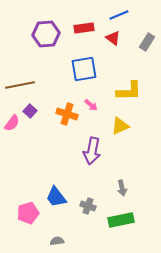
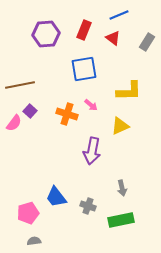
red rectangle: moved 2 px down; rotated 60 degrees counterclockwise
pink semicircle: moved 2 px right
gray semicircle: moved 23 px left
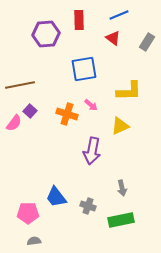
red rectangle: moved 5 px left, 10 px up; rotated 24 degrees counterclockwise
pink pentagon: rotated 15 degrees clockwise
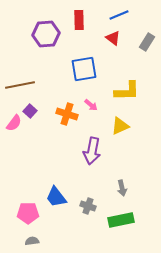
yellow L-shape: moved 2 px left
gray semicircle: moved 2 px left
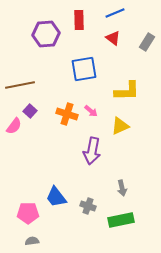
blue line: moved 4 px left, 2 px up
pink arrow: moved 6 px down
pink semicircle: moved 3 px down
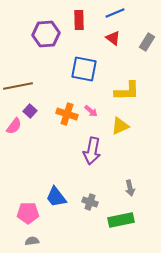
blue square: rotated 20 degrees clockwise
brown line: moved 2 px left, 1 px down
gray arrow: moved 8 px right
gray cross: moved 2 px right, 4 px up
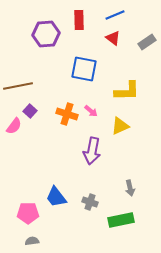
blue line: moved 2 px down
gray rectangle: rotated 24 degrees clockwise
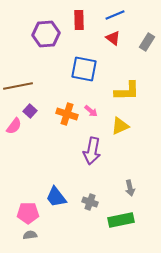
gray rectangle: rotated 24 degrees counterclockwise
gray semicircle: moved 2 px left, 6 px up
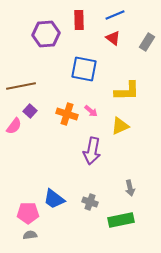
brown line: moved 3 px right
blue trapezoid: moved 2 px left, 2 px down; rotated 15 degrees counterclockwise
